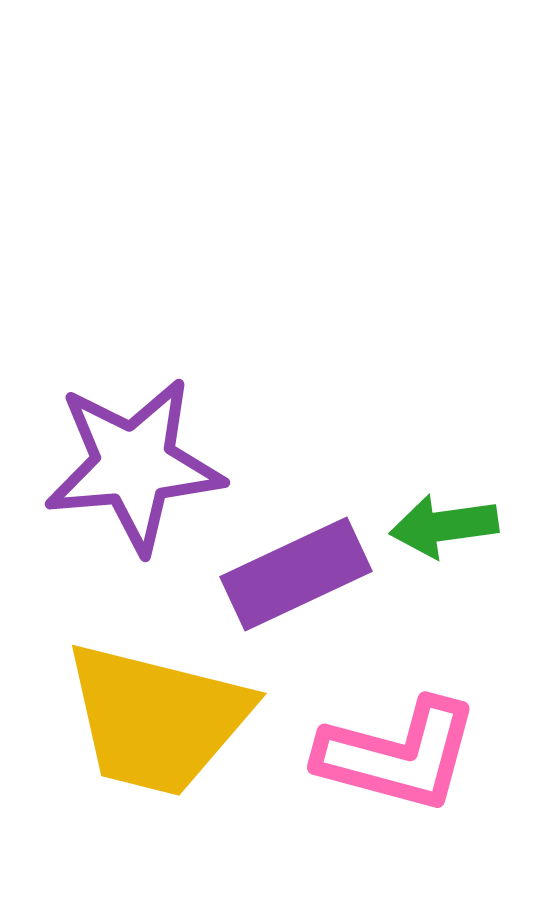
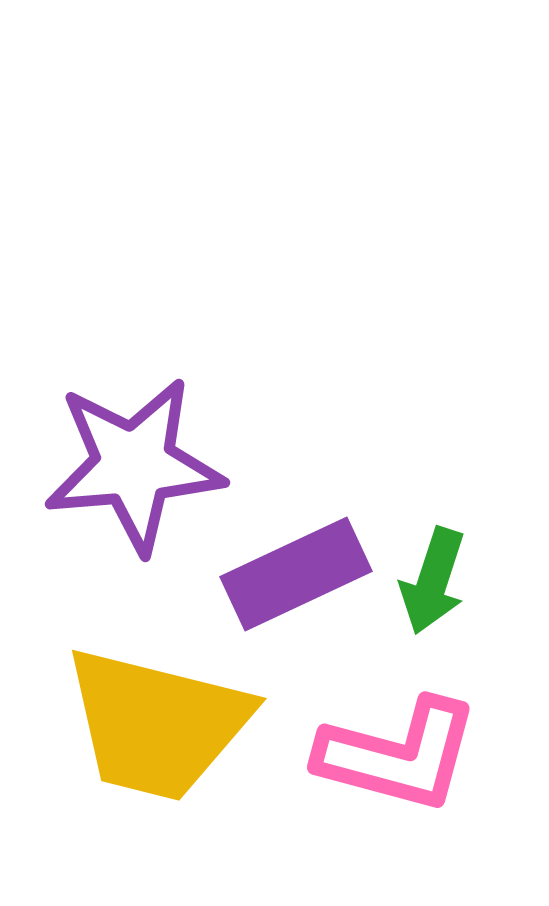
green arrow: moved 11 px left, 55 px down; rotated 64 degrees counterclockwise
yellow trapezoid: moved 5 px down
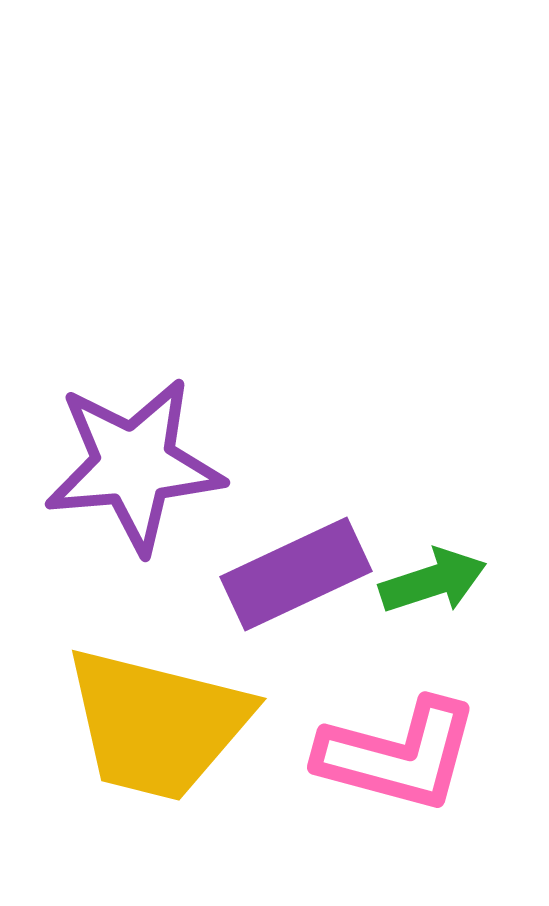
green arrow: rotated 126 degrees counterclockwise
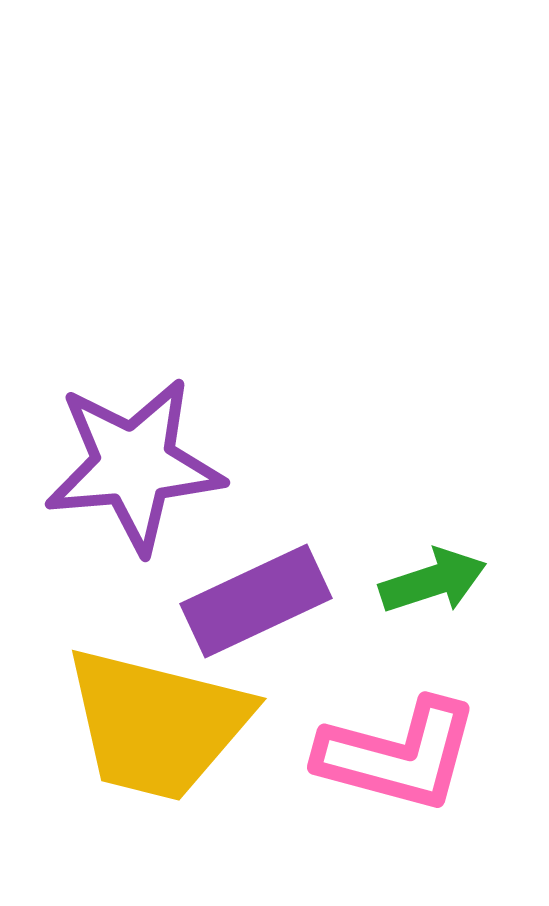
purple rectangle: moved 40 px left, 27 px down
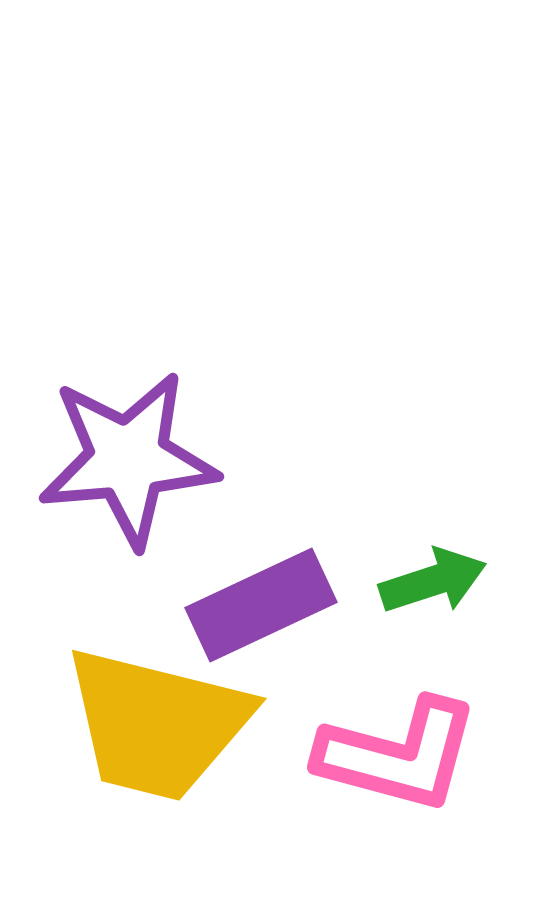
purple star: moved 6 px left, 6 px up
purple rectangle: moved 5 px right, 4 px down
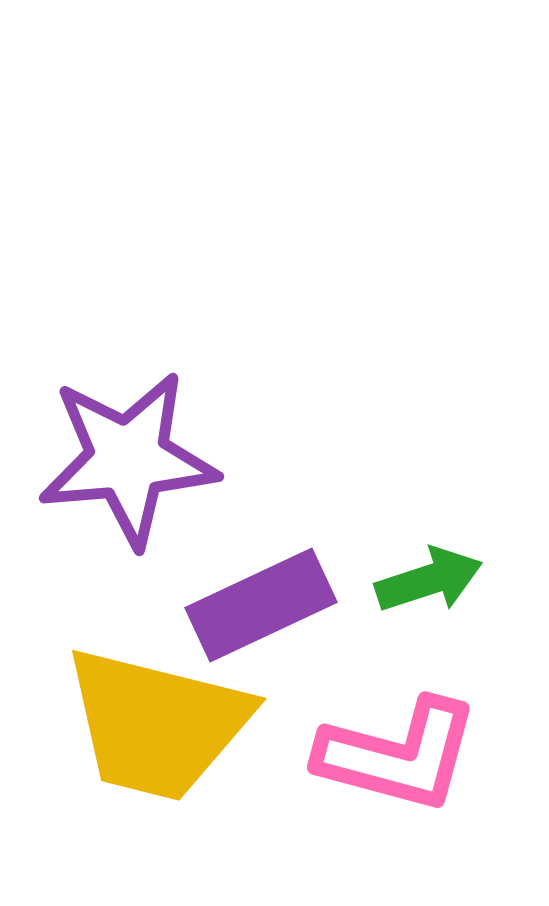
green arrow: moved 4 px left, 1 px up
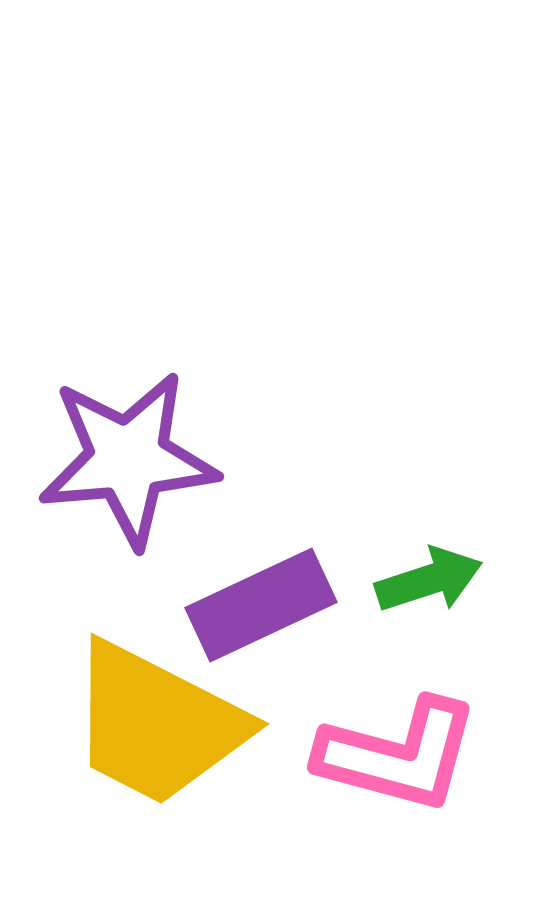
yellow trapezoid: rotated 13 degrees clockwise
